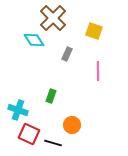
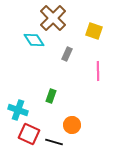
black line: moved 1 px right, 1 px up
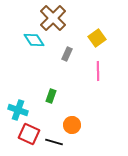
yellow square: moved 3 px right, 7 px down; rotated 36 degrees clockwise
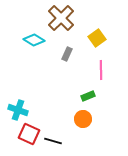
brown cross: moved 8 px right
cyan diamond: rotated 25 degrees counterclockwise
pink line: moved 3 px right, 1 px up
green rectangle: moved 37 px right; rotated 48 degrees clockwise
orange circle: moved 11 px right, 6 px up
black line: moved 1 px left, 1 px up
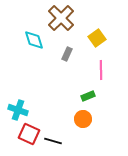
cyan diamond: rotated 40 degrees clockwise
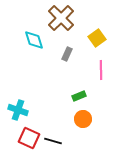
green rectangle: moved 9 px left
red square: moved 4 px down
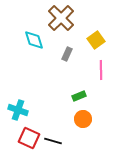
yellow square: moved 1 px left, 2 px down
